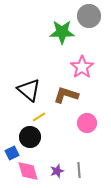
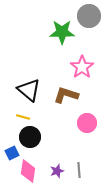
yellow line: moved 16 px left; rotated 48 degrees clockwise
pink diamond: rotated 25 degrees clockwise
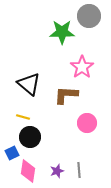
black triangle: moved 6 px up
brown L-shape: rotated 15 degrees counterclockwise
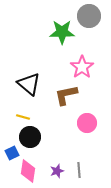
brown L-shape: rotated 15 degrees counterclockwise
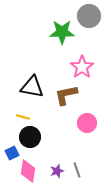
black triangle: moved 3 px right, 3 px down; rotated 30 degrees counterclockwise
gray line: moved 2 px left; rotated 14 degrees counterclockwise
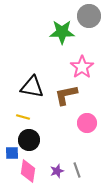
black circle: moved 1 px left, 3 px down
blue square: rotated 24 degrees clockwise
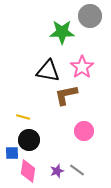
gray circle: moved 1 px right
black triangle: moved 16 px right, 16 px up
pink circle: moved 3 px left, 8 px down
gray line: rotated 35 degrees counterclockwise
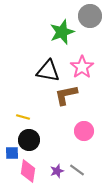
green star: rotated 20 degrees counterclockwise
